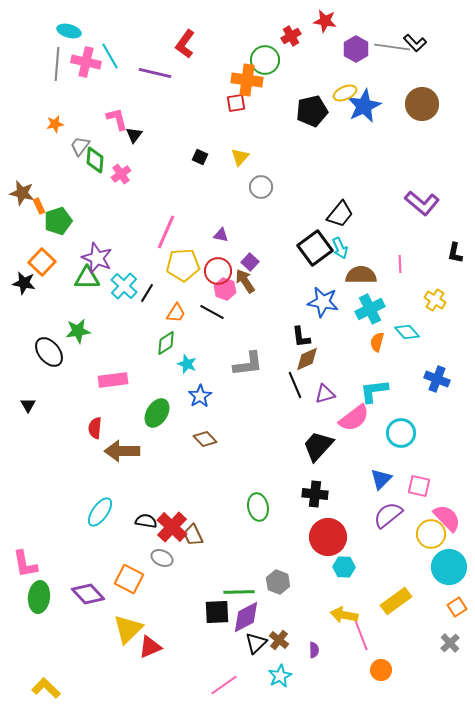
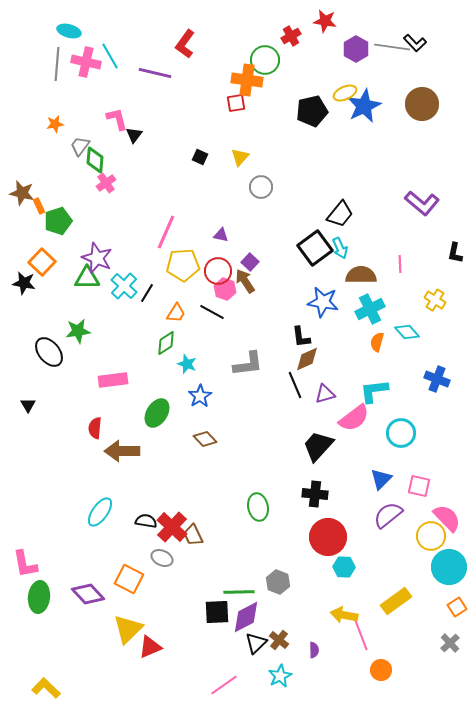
pink cross at (121, 174): moved 15 px left, 9 px down
yellow circle at (431, 534): moved 2 px down
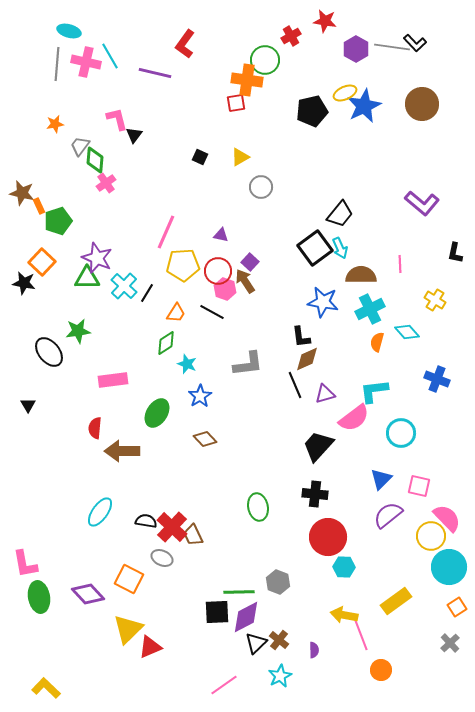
yellow triangle at (240, 157): rotated 18 degrees clockwise
green ellipse at (39, 597): rotated 16 degrees counterclockwise
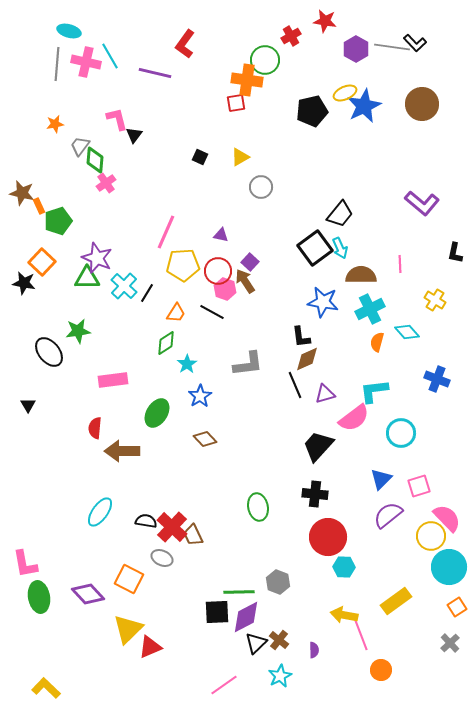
cyan star at (187, 364): rotated 18 degrees clockwise
pink square at (419, 486): rotated 30 degrees counterclockwise
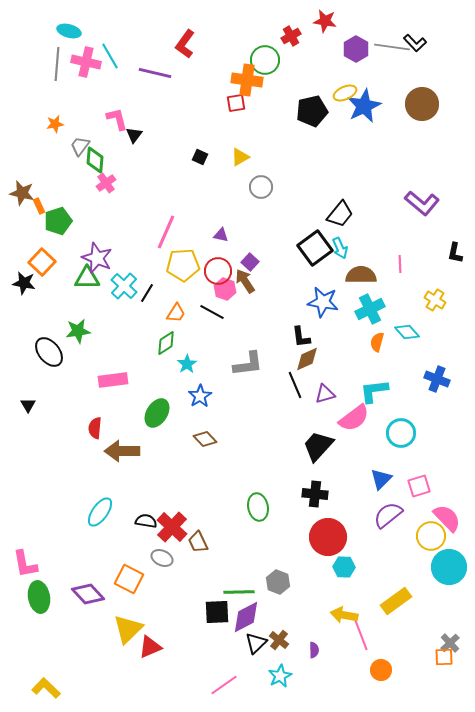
brown trapezoid at (193, 535): moved 5 px right, 7 px down
orange square at (457, 607): moved 13 px left, 50 px down; rotated 30 degrees clockwise
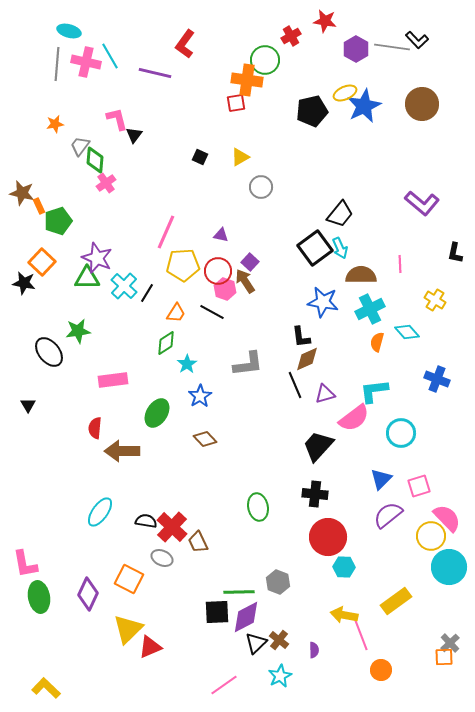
black L-shape at (415, 43): moved 2 px right, 3 px up
purple diamond at (88, 594): rotated 68 degrees clockwise
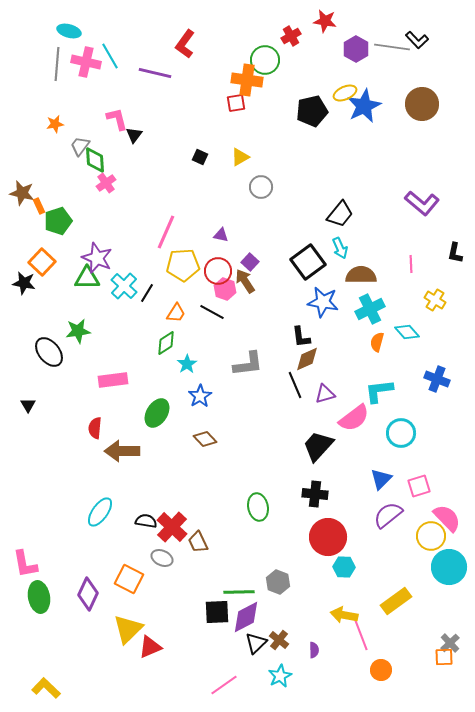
green diamond at (95, 160): rotated 8 degrees counterclockwise
black square at (315, 248): moved 7 px left, 14 px down
pink line at (400, 264): moved 11 px right
cyan L-shape at (374, 391): moved 5 px right
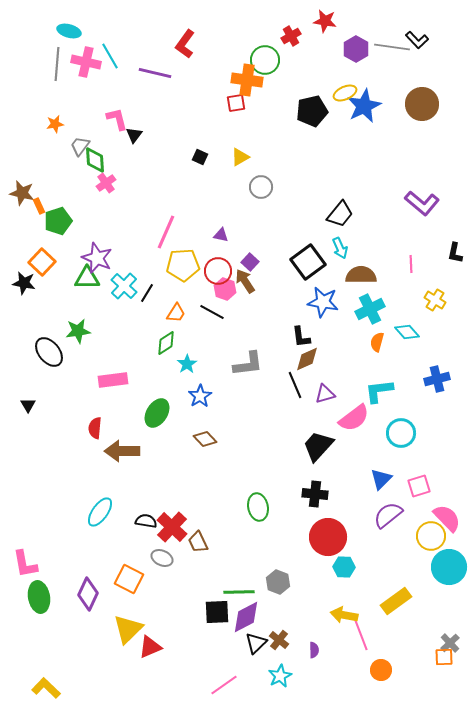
blue cross at (437, 379): rotated 35 degrees counterclockwise
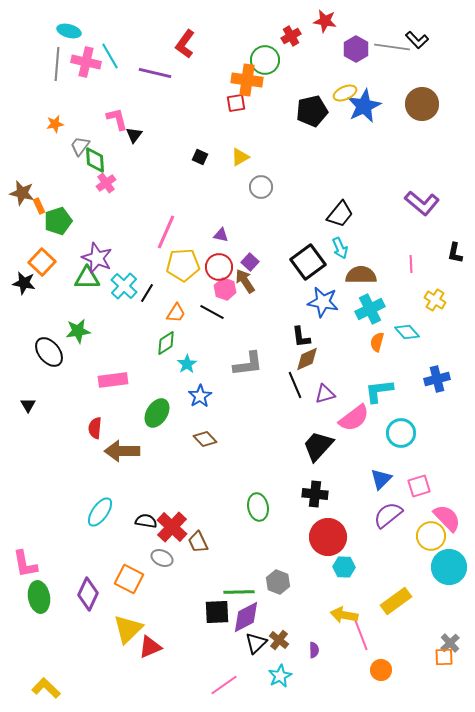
red circle at (218, 271): moved 1 px right, 4 px up
